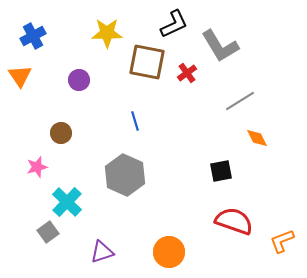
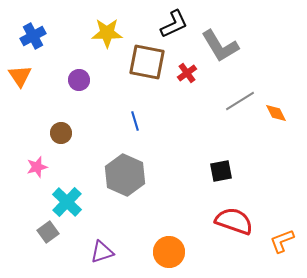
orange diamond: moved 19 px right, 25 px up
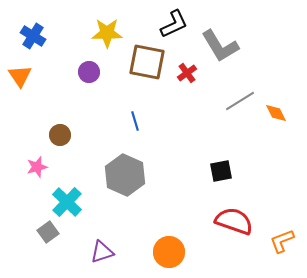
blue cross: rotated 30 degrees counterclockwise
purple circle: moved 10 px right, 8 px up
brown circle: moved 1 px left, 2 px down
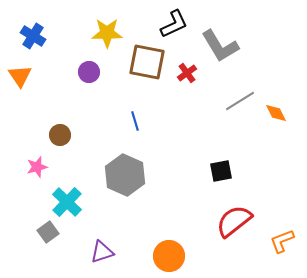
red semicircle: rotated 57 degrees counterclockwise
orange circle: moved 4 px down
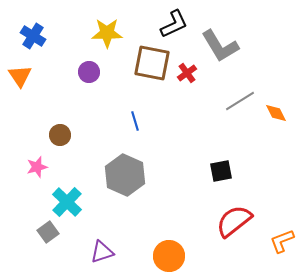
brown square: moved 5 px right, 1 px down
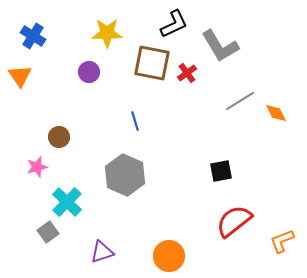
brown circle: moved 1 px left, 2 px down
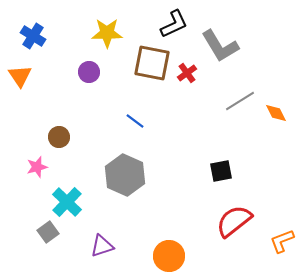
blue line: rotated 36 degrees counterclockwise
purple triangle: moved 6 px up
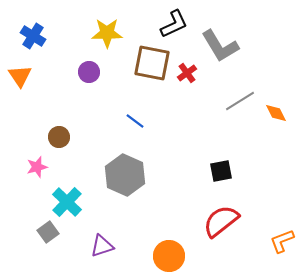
red semicircle: moved 13 px left
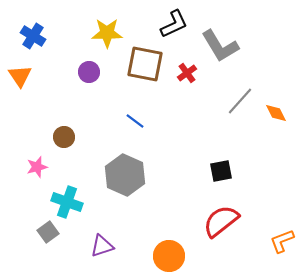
brown square: moved 7 px left, 1 px down
gray line: rotated 16 degrees counterclockwise
brown circle: moved 5 px right
cyan cross: rotated 24 degrees counterclockwise
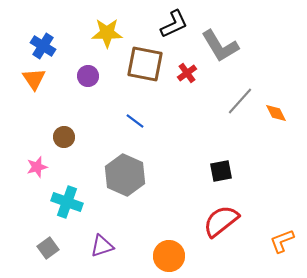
blue cross: moved 10 px right, 10 px down
purple circle: moved 1 px left, 4 px down
orange triangle: moved 14 px right, 3 px down
gray square: moved 16 px down
